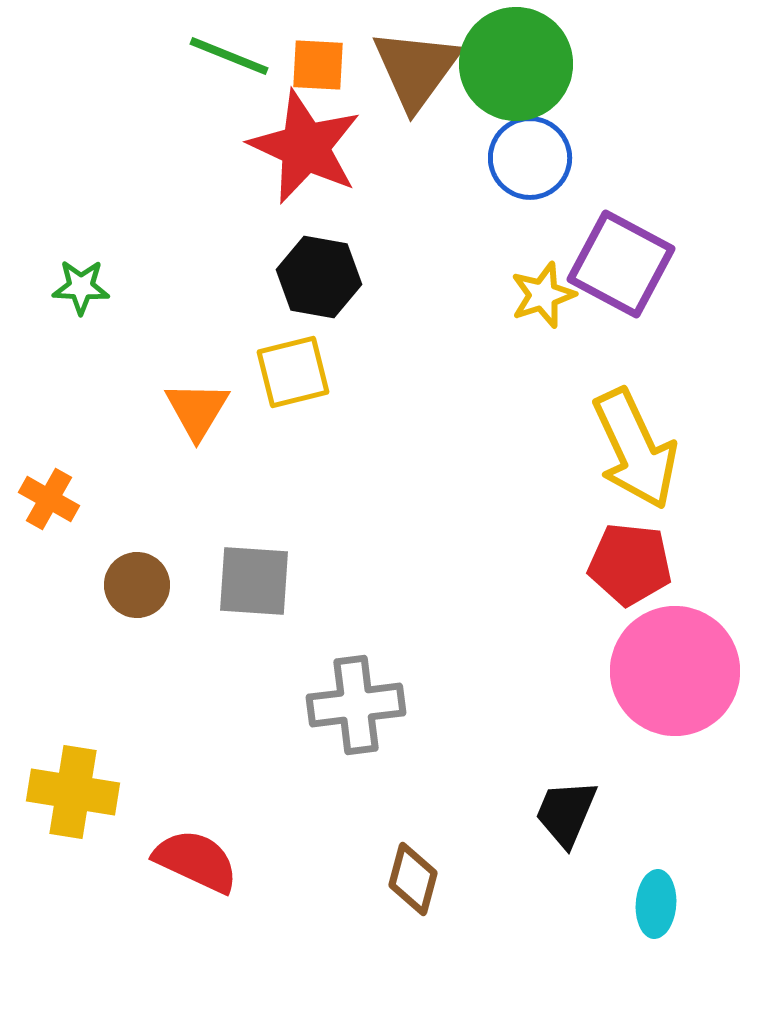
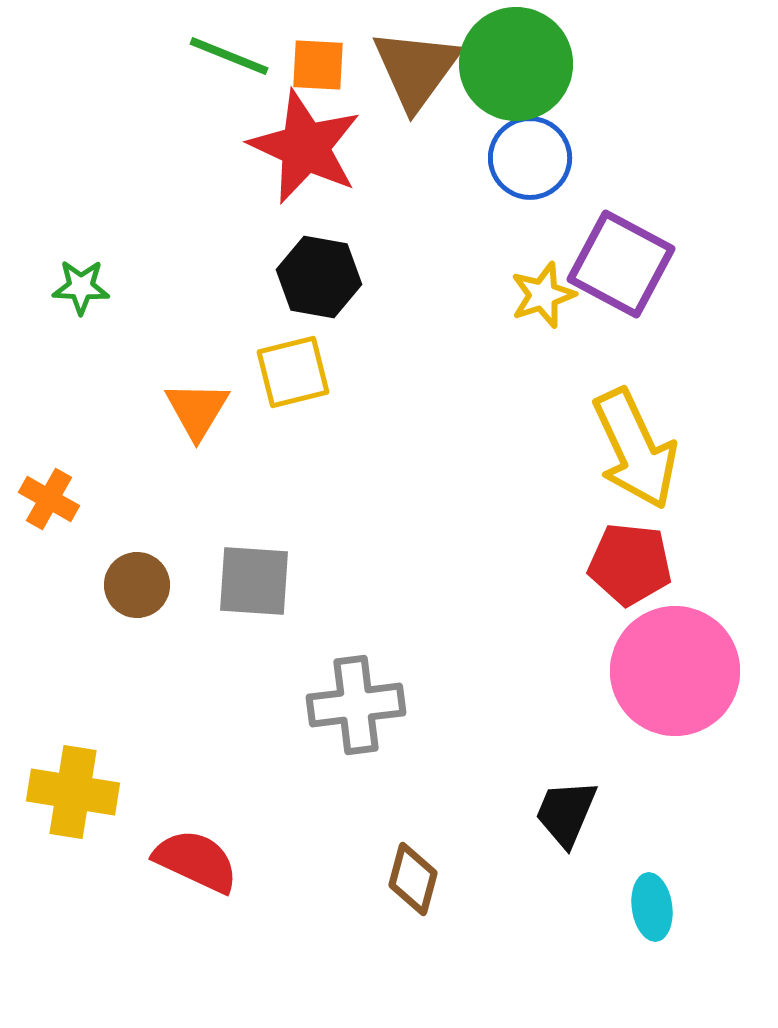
cyan ellipse: moved 4 px left, 3 px down; rotated 12 degrees counterclockwise
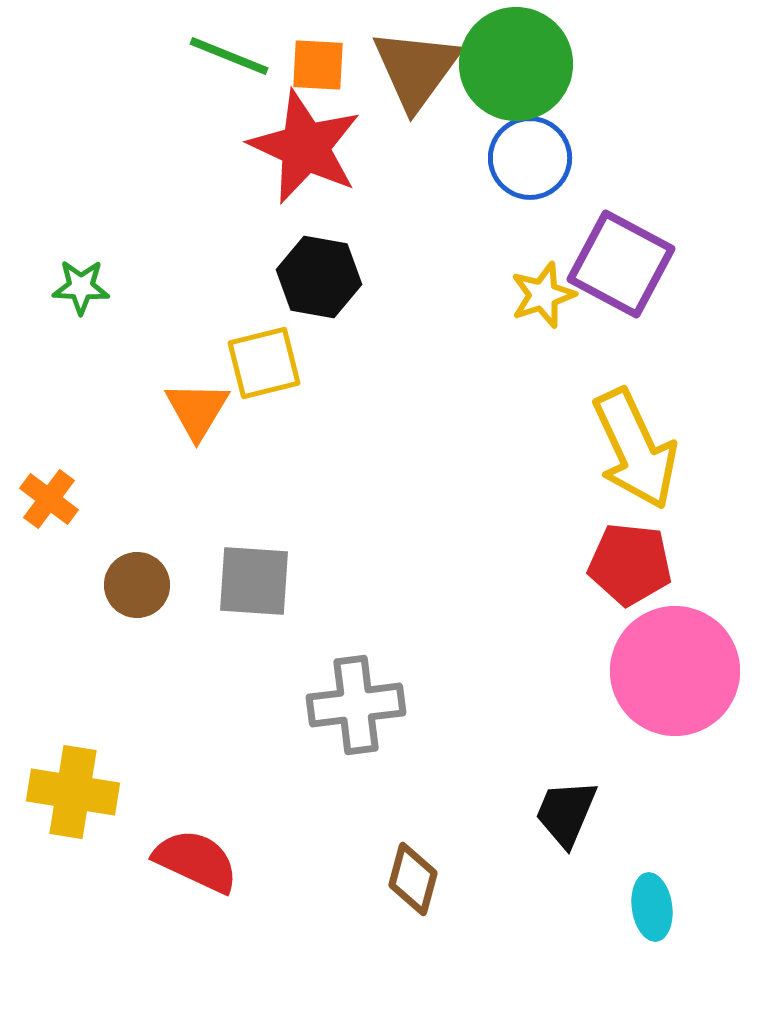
yellow square: moved 29 px left, 9 px up
orange cross: rotated 8 degrees clockwise
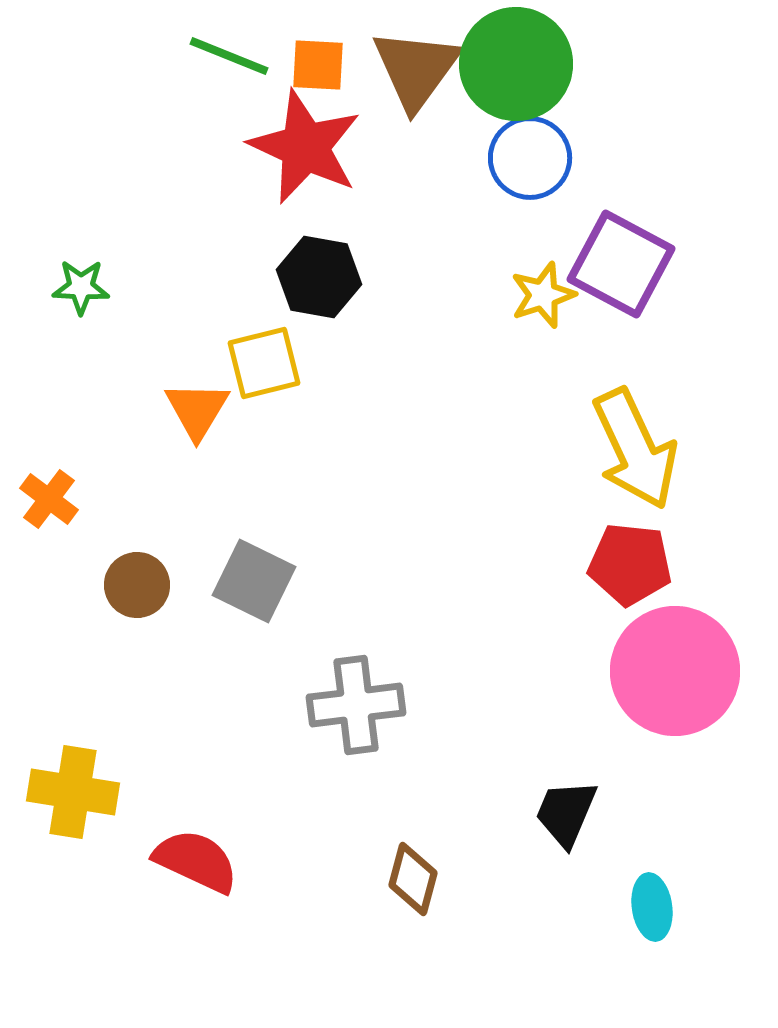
gray square: rotated 22 degrees clockwise
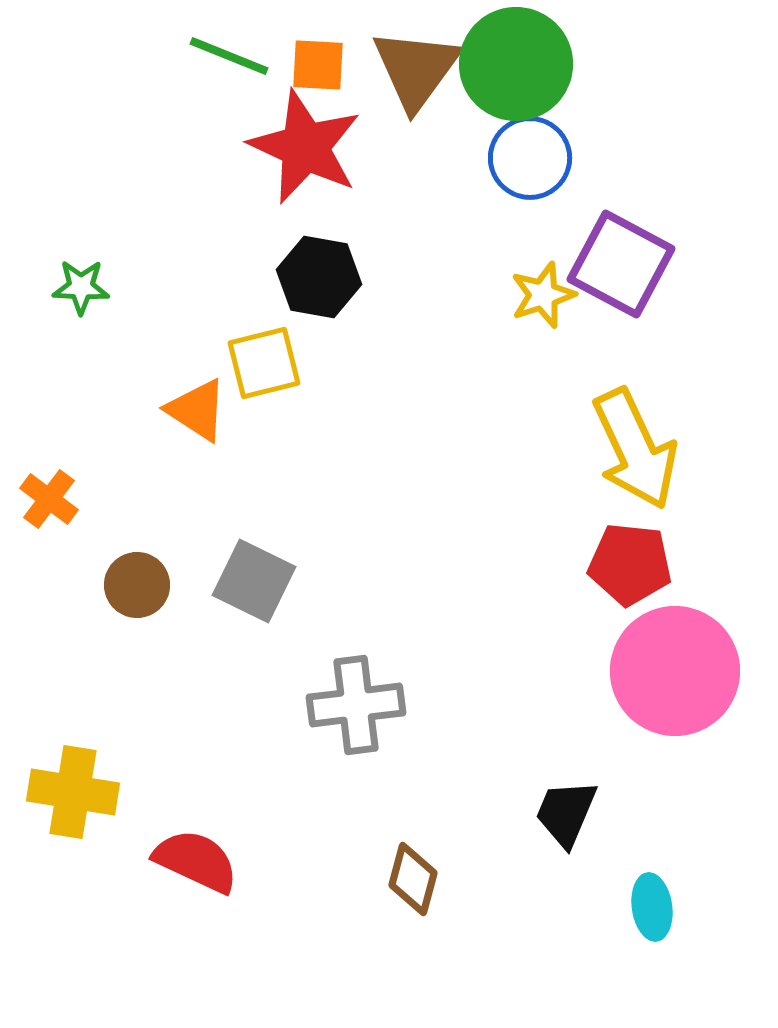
orange triangle: rotated 28 degrees counterclockwise
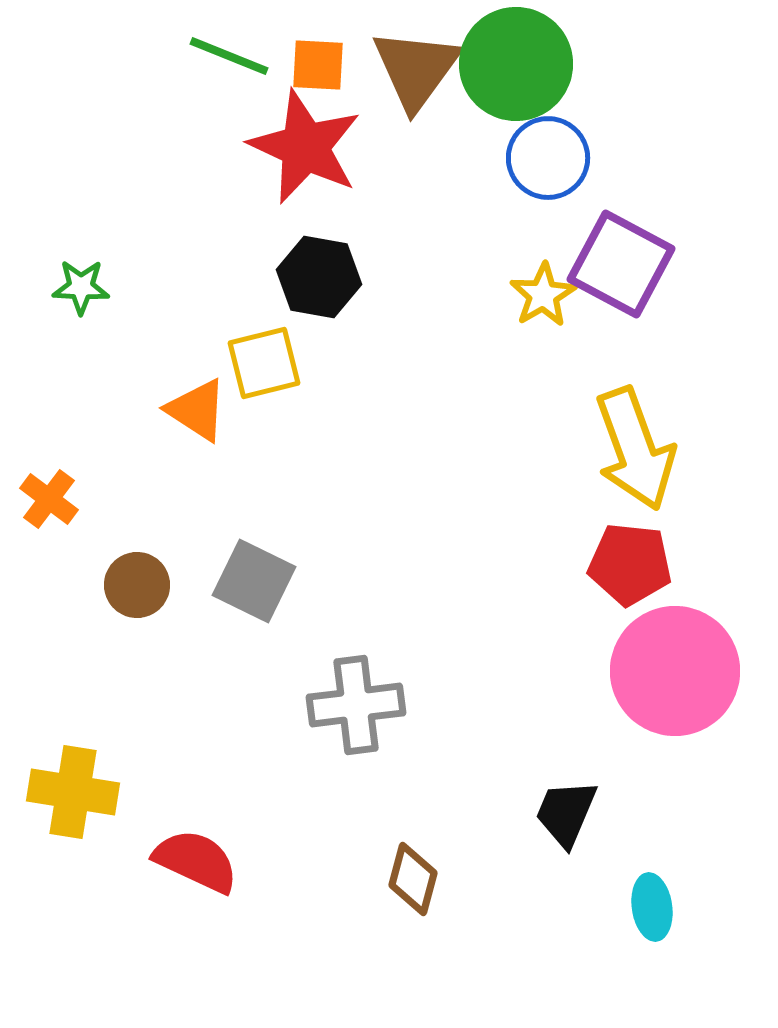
blue circle: moved 18 px right
yellow star: rotated 12 degrees counterclockwise
yellow arrow: rotated 5 degrees clockwise
